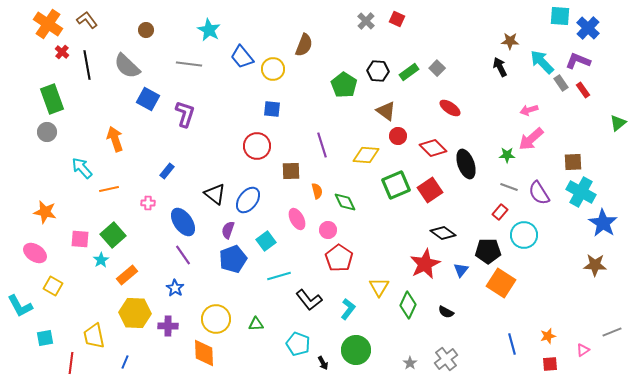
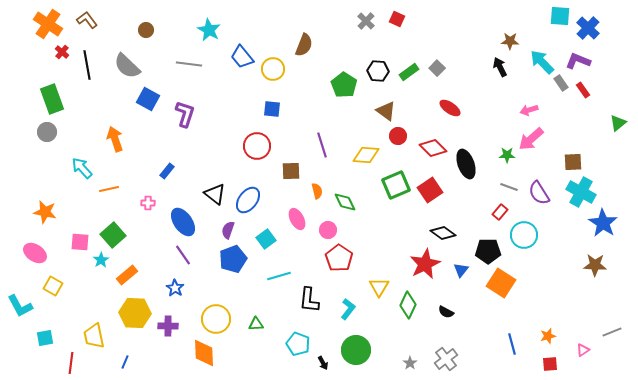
pink square at (80, 239): moved 3 px down
cyan square at (266, 241): moved 2 px up
black L-shape at (309, 300): rotated 44 degrees clockwise
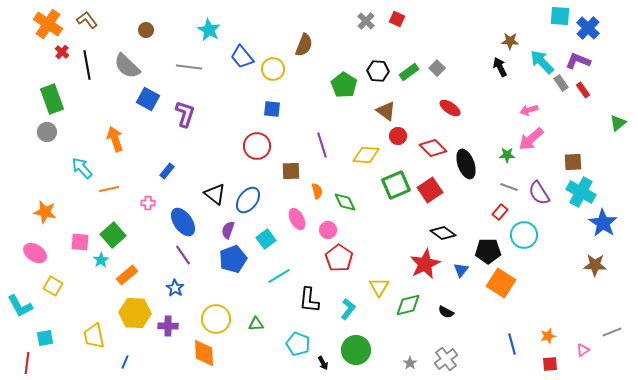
gray line at (189, 64): moved 3 px down
cyan line at (279, 276): rotated 15 degrees counterclockwise
green diamond at (408, 305): rotated 52 degrees clockwise
red line at (71, 363): moved 44 px left
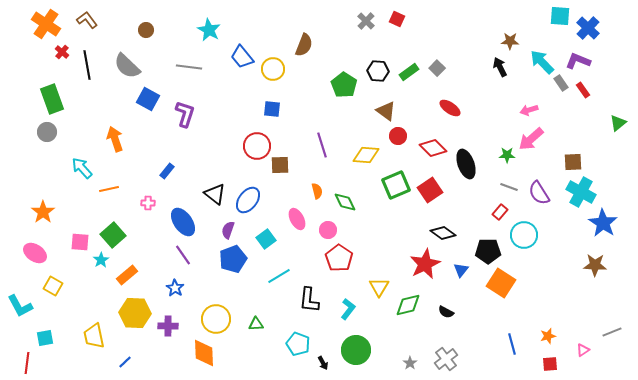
orange cross at (48, 24): moved 2 px left
brown square at (291, 171): moved 11 px left, 6 px up
orange star at (45, 212): moved 2 px left; rotated 25 degrees clockwise
blue line at (125, 362): rotated 24 degrees clockwise
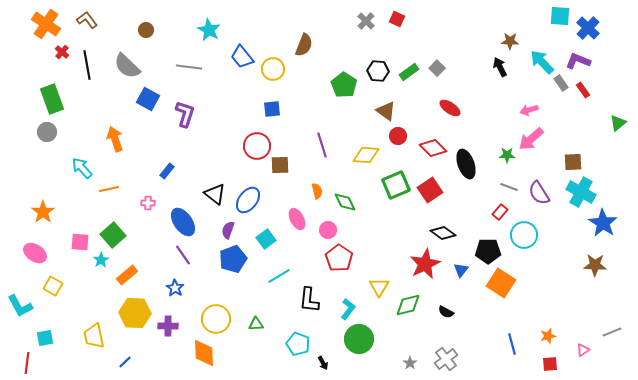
blue square at (272, 109): rotated 12 degrees counterclockwise
green circle at (356, 350): moved 3 px right, 11 px up
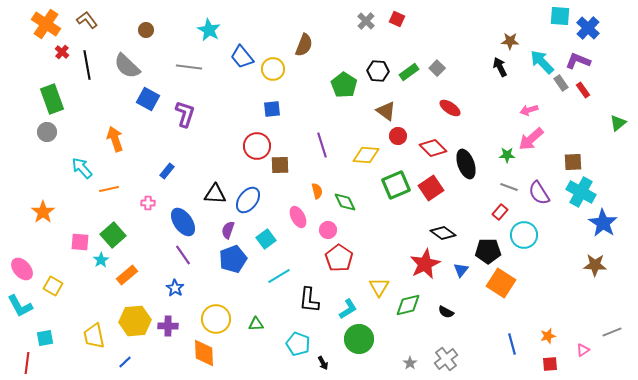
red square at (430, 190): moved 1 px right, 2 px up
black triangle at (215, 194): rotated 35 degrees counterclockwise
pink ellipse at (297, 219): moved 1 px right, 2 px up
pink ellipse at (35, 253): moved 13 px left, 16 px down; rotated 15 degrees clockwise
cyan L-shape at (348, 309): rotated 20 degrees clockwise
yellow hexagon at (135, 313): moved 8 px down; rotated 8 degrees counterclockwise
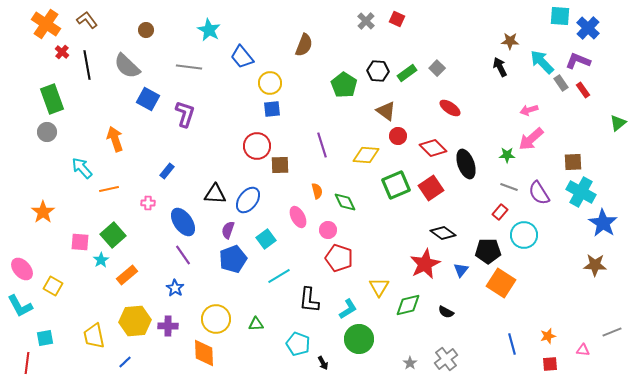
yellow circle at (273, 69): moved 3 px left, 14 px down
green rectangle at (409, 72): moved 2 px left, 1 px down
red pentagon at (339, 258): rotated 16 degrees counterclockwise
pink triangle at (583, 350): rotated 40 degrees clockwise
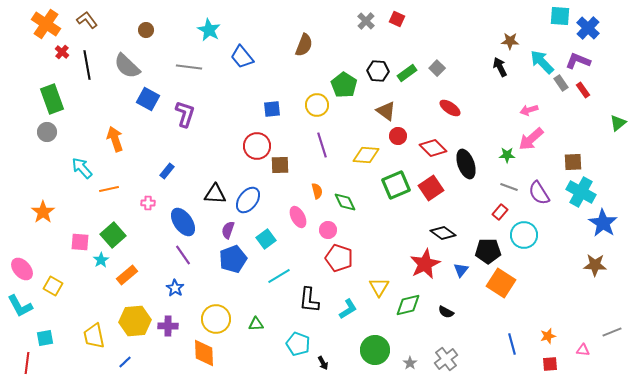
yellow circle at (270, 83): moved 47 px right, 22 px down
green circle at (359, 339): moved 16 px right, 11 px down
